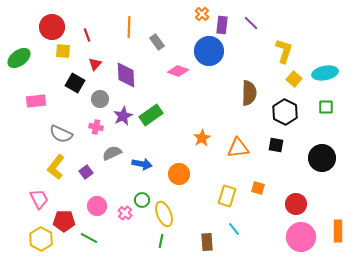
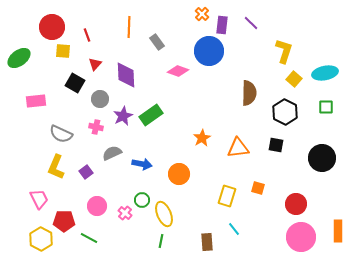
yellow L-shape at (56, 167): rotated 15 degrees counterclockwise
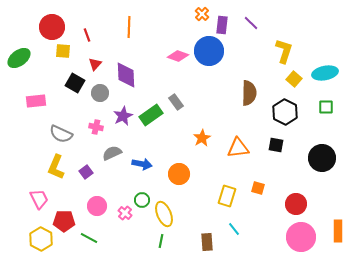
gray rectangle at (157, 42): moved 19 px right, 60 px down
pink diamond at (178, 71): moved 15 px up
gray circle at (100, 99): moved 6 px up
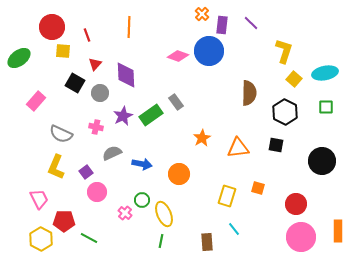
pink rectangle at (36, 101): rotated 42 degrees counterclockwise
black circle at (322, 158): moved 3 px down
pink circle at (97, 206): moved 14 px up
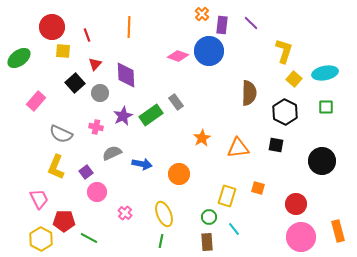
black square at (75, 83): rotated 18 degrees clockwise
green circle at (142, 200): moved 67 px right, 17 px down
orange rectangle at (338, 231): rotated 15 degrees counterclockwise
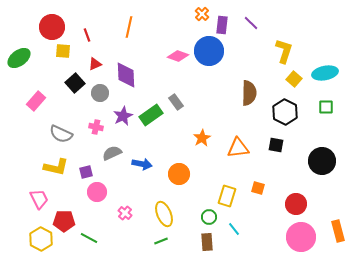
orange line at (129, 27): rotated 10 degrees clockwise
red triangle at (95, 64): rotated 24 degrees clockwise
yellow L-shape at (56, 167): rotated 100 degrees counterclockwise
purple square at (86, 172): rotated 24 degrees clockwise
green line at (161, 241): rotated 56 degrees clockwise
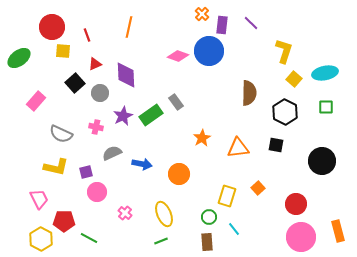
orange square at (258, 188): rotated 32 degrees clockwise
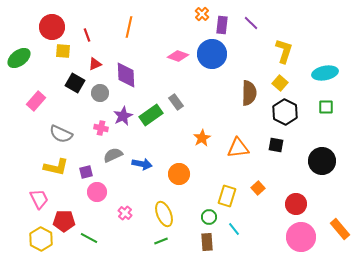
blue circle at (209, 51): moved 3 px right, 3 px down
yellow square at (294, 79): moved 14 px left, 4 px down
black square at (75, 83): rotated 18 degrees counterclockwise
pink cross at (96, 127): moved 5 px right, 1 px down
gray semicircle at (112, 153): moved 1 px right, 2 px down
orange rectangle at (338, 231): moved 2 px right, 2 px up; rotated 25 degrees counterclockwise
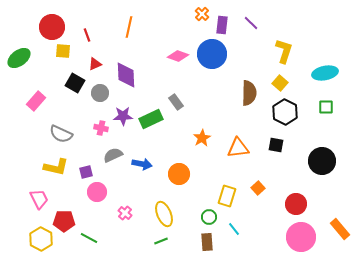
green rectangle at (151, 115): moved 4 px down; rotated 10 degrees clockwise
purple star at (123, 116): rotated 24 degrees clockwise
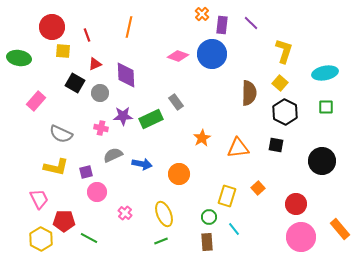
green ellipse at (19, 58): rotated 45 degrees clockwise
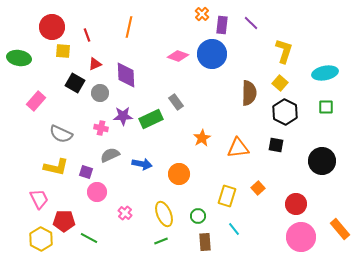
gray semicircle at (113, 155): moved 3 px left
purple square at (86, 172): rotated 32 degrees clockwise
green circle at (209, 217): moved 11 px left, 1 px up
brown rectangle at (207, 242): moved 2 px left
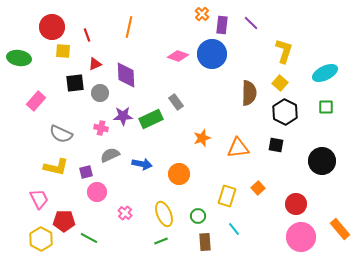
cyan ellipse at (325, 73): rotated 15 degrees counterclockwise
black square at (75, 83): rotated 36 degrees counterclockwise
orange star at (202, 138): rotated 12 degrees clockwise
purple square at (86, 172): rotated 32 degrees counterclockwise
